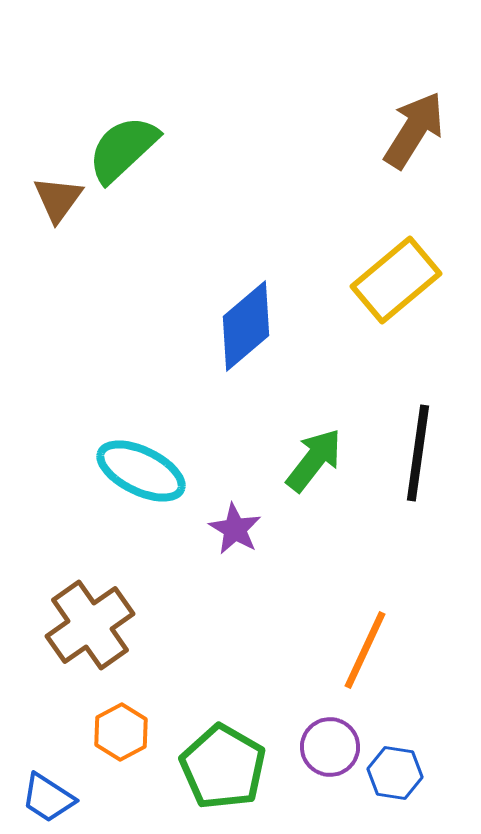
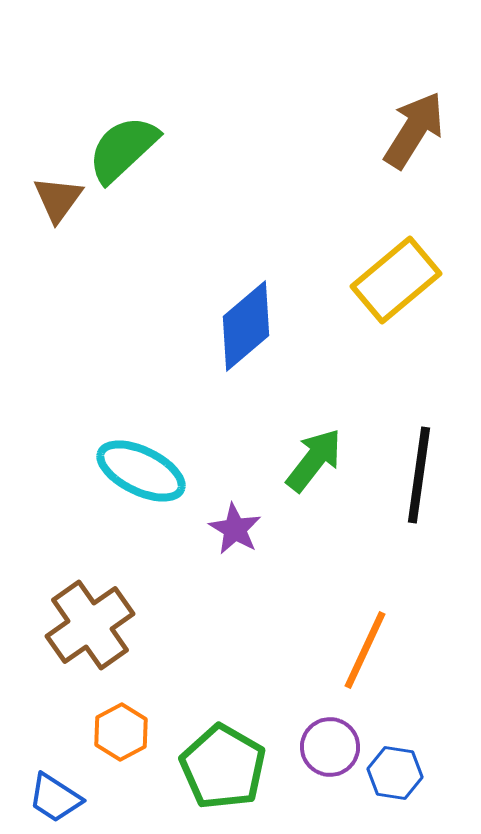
black line: moved 1 px right, 22 px down
blue trapezoid: moved 7 px right
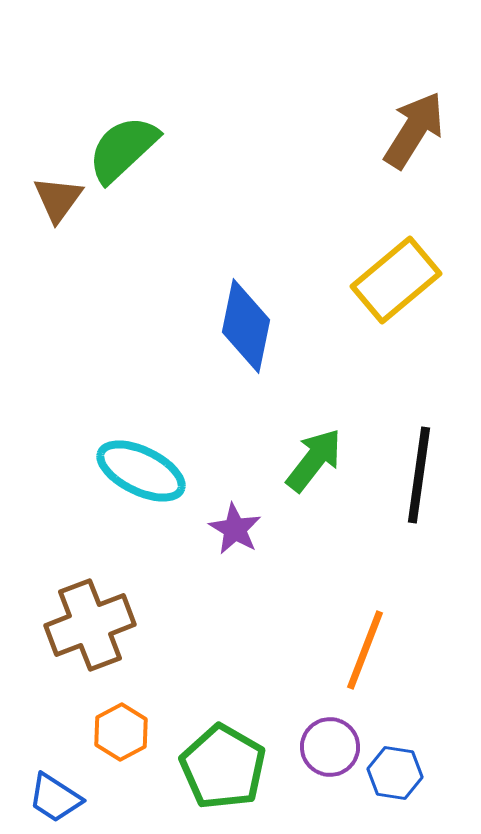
blue diamond: rotated 38 degrees counterclockwise
brown cross: rotated 14 degrees clockwise
orange line: rotated 4 degrees counterclockwise
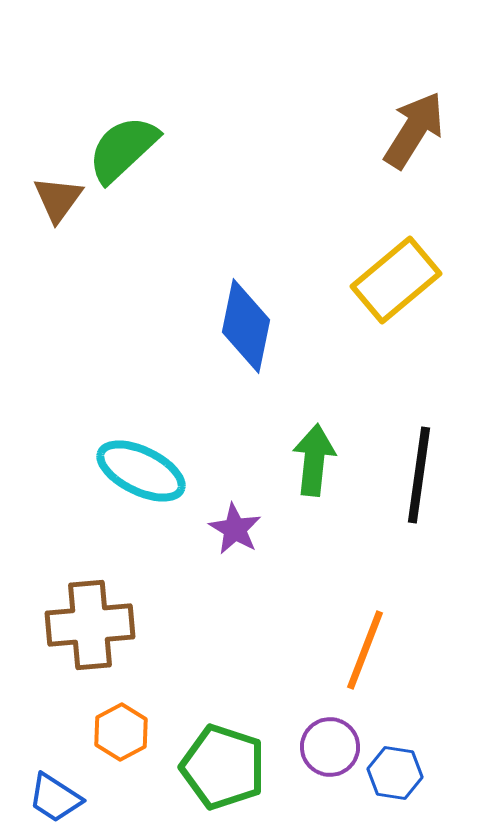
green arrow: rotated 32 degrees counterclockwise
brown cross: rotated 16 degrees clockwise
green pentagon: rotated 12 degrees counterclockwise
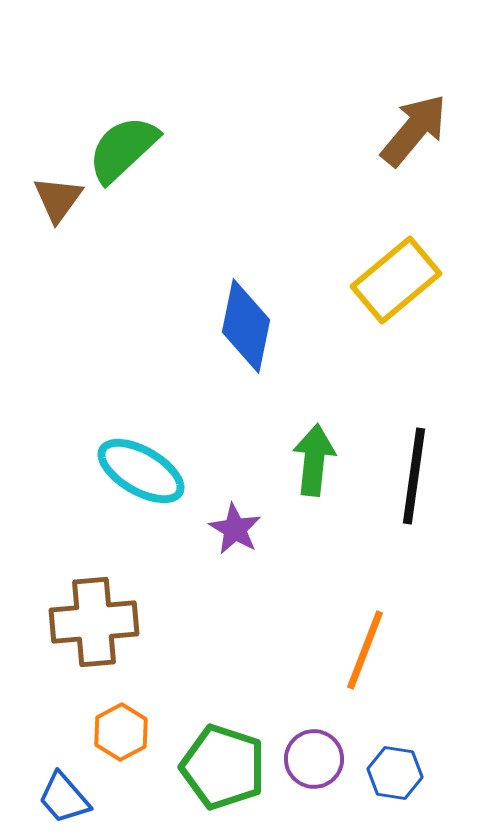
brown arrow: rotated 8 degrees clockwise
cyan ellipse: rotated 4 degrees clockwise
black line: moved 5 px left, 1 px down
brown cross: moved 4 px right, 3 px up
purple circle: moved 16 px left, 12 px down
blue trapezoid: moved 9 px right; rotated 16 degrees clockwise
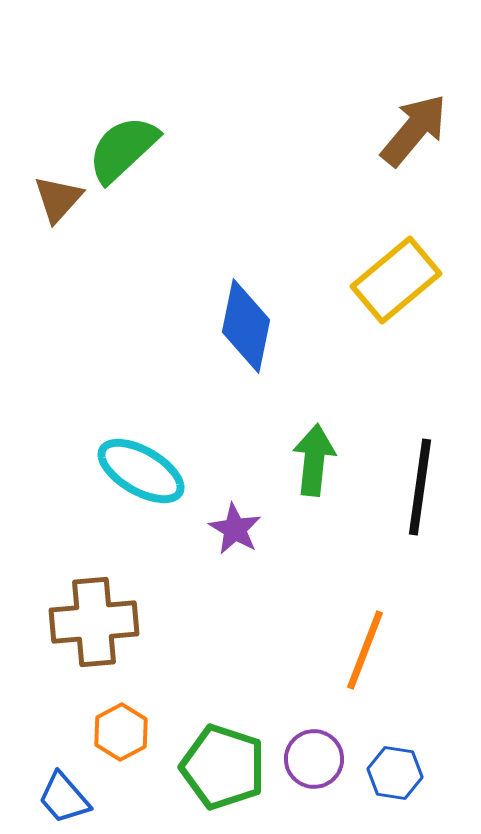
brown triangle: rotated 6 degrees clockwise
black line: moved 6 px right, 11 px down
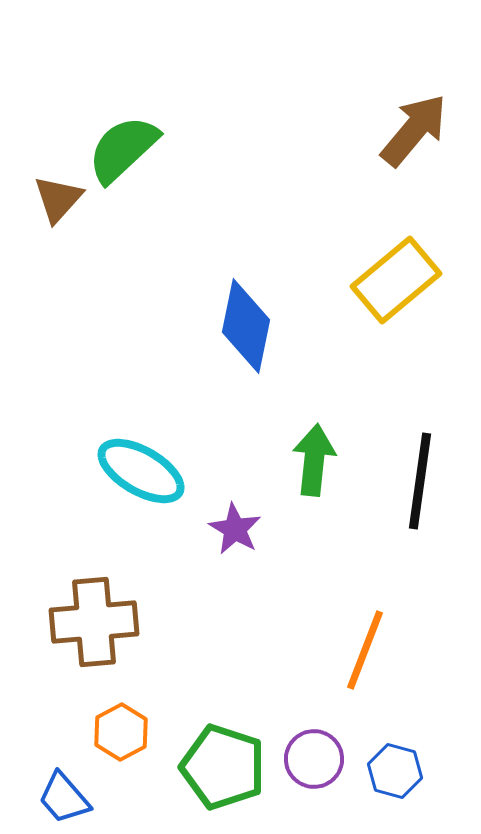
black line: moved 6 px up
blue hexagon: moved 2 px up; rotated 6 degrees clockwise
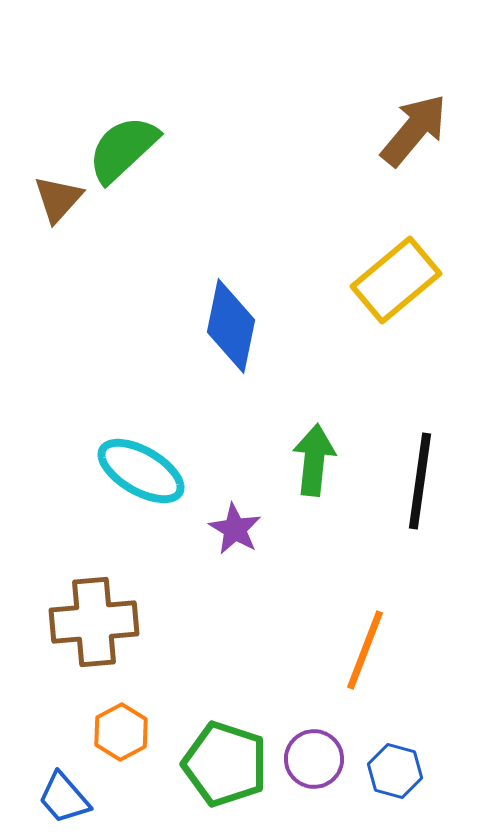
blue diamond: moved 15 px left
green pentagon: moved 2 px right, 3 px up
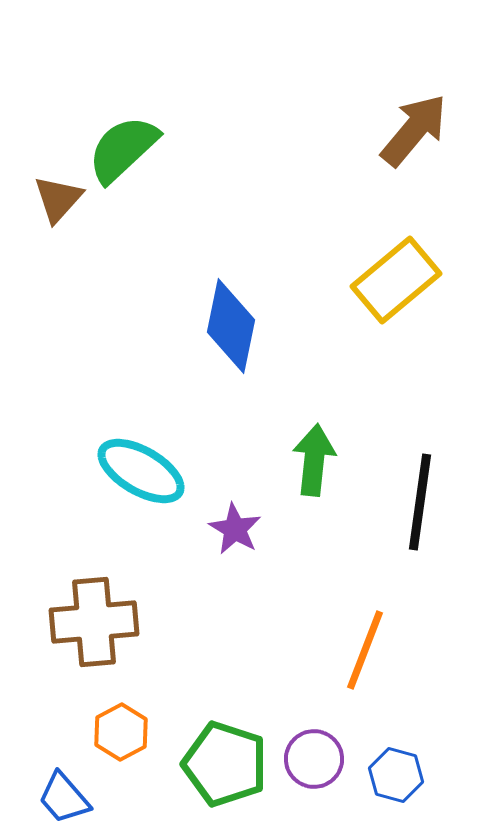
black line: moved 21 px down
blue hexagon: moved 1 px right, 4 px down
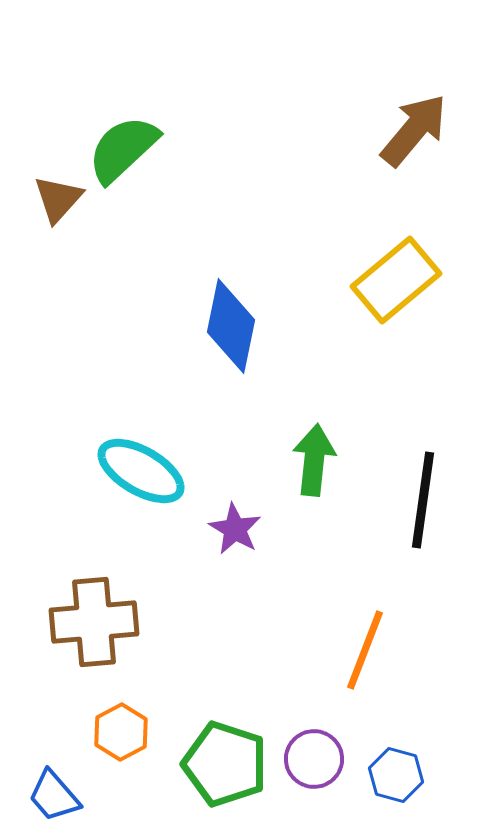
black line: moved 3 px right, 2 px up
blue trapezoid: moved 10 px left, 2 px up
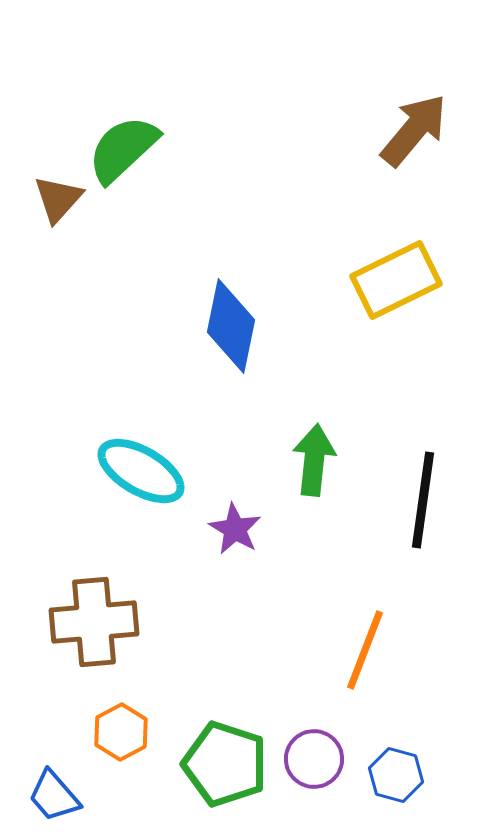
yellow rectangle: rotated 14 degrees clockwise
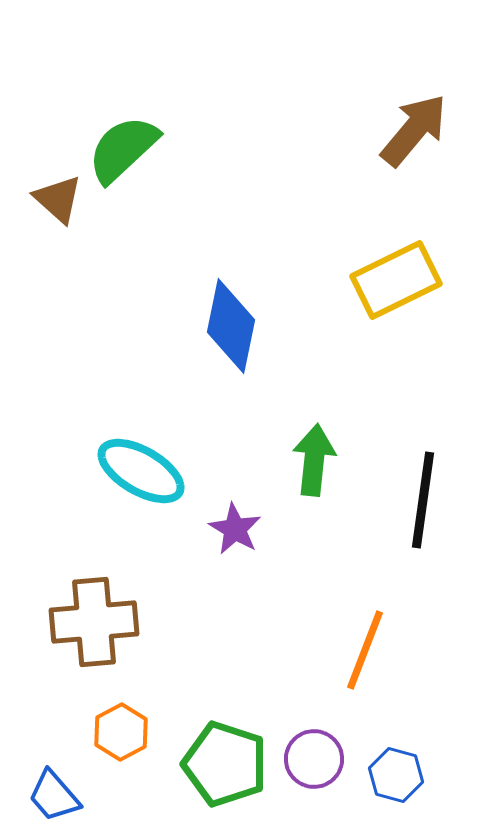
brown triangle: rotated 30 degrees counterclockwise
